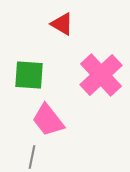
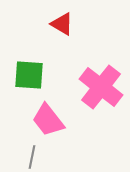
pink cross: moved 12 px down; rotated 9 degrees counterclockwise
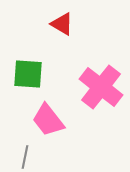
green square: moved 1 px left, 1 px up
gray line: moved 7 px left
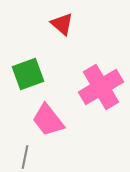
red triangle: rotated 10 degrees clockwise
green square: rotated 24 degrees counterclockwise
pink cross: rotated 21 degrees clockwise
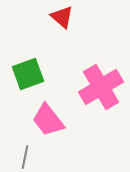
red triangle: moved 7 px up
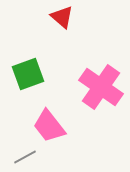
pink cross: rotated 24 degrees counterclockwise
pink trapezoid: moved 1 px right, 6 px down
gray line: rotated 50 degrees clockwise
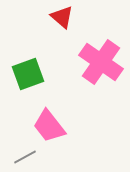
pink cross: moved 25 px up
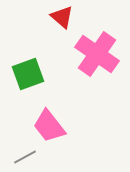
pink cross: moved 4 px left, 8 px up
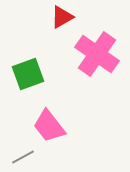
red triangle: rotated 50 degrees clockwise
gray line: moved 2 px left
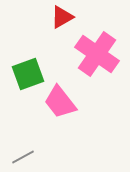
pink trapezoid: moved 11 px right, 24 px up
